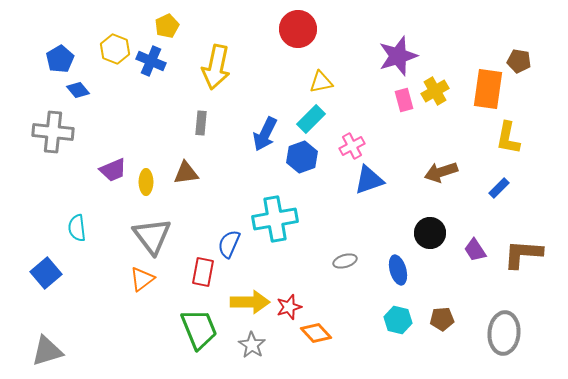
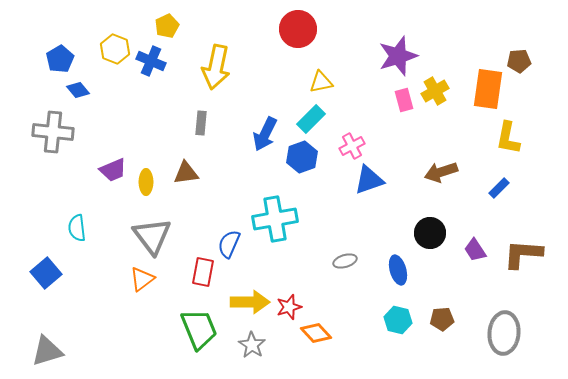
brown pentagon at (519, 61): rotated 15 degrees counterclockwise
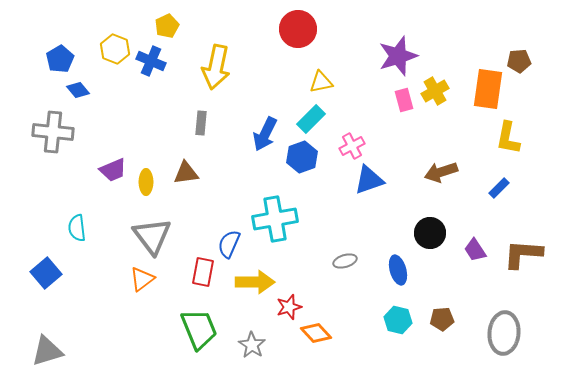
yellow arrow at (250, 302): moved 5 px right, 20 px up
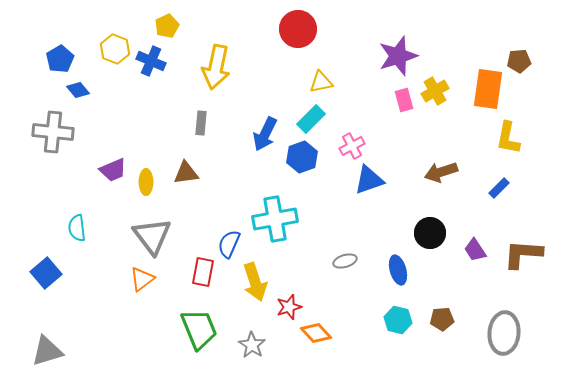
yellow arrow at (255, 282): rotated 72 degrees clockwise
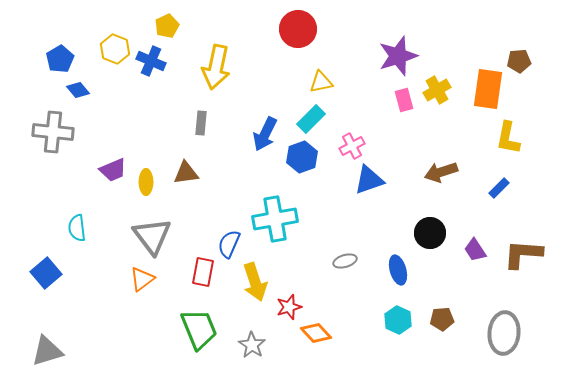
yellow cross at (435, 91): moved 2 px right, 1 px up
cyan hexagon at (398, 320): rotated 12 degrees clockwise
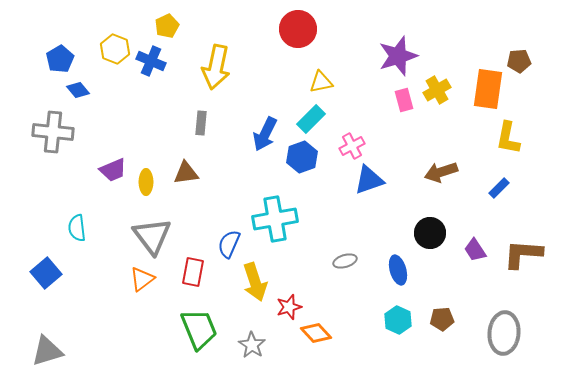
red rectangle at (203, 272): moved 10 px left
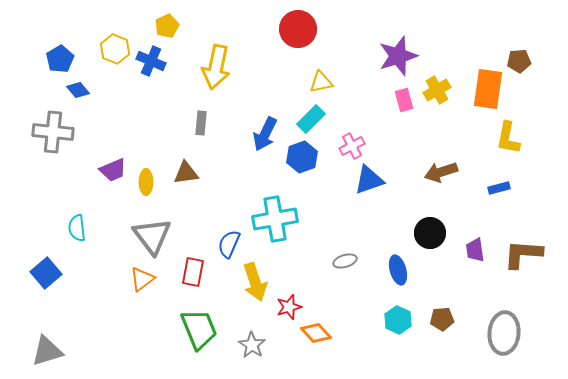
blue rectangle at (499, 188): rotated 30 degrees clockwise
purple trapezoid at (475, 250): rotated 25 degrees clockwise
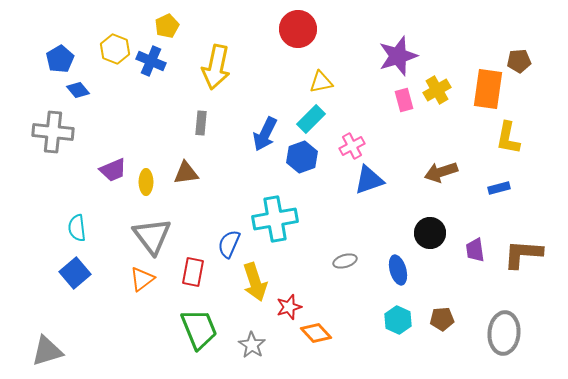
blue square at (46, 273): moved 29 px right
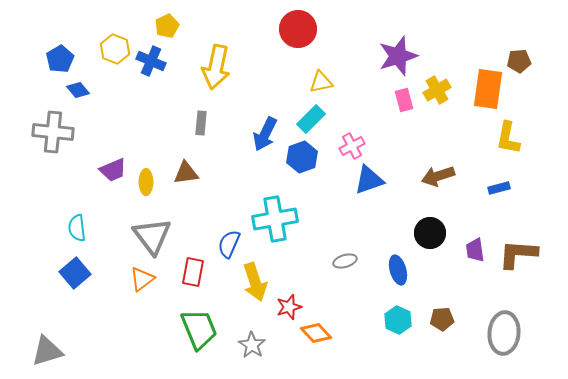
brown arrow at (441, 172): moved 3 px left, 4 px down
brown L-shape at (523, 254): moved 5 px left
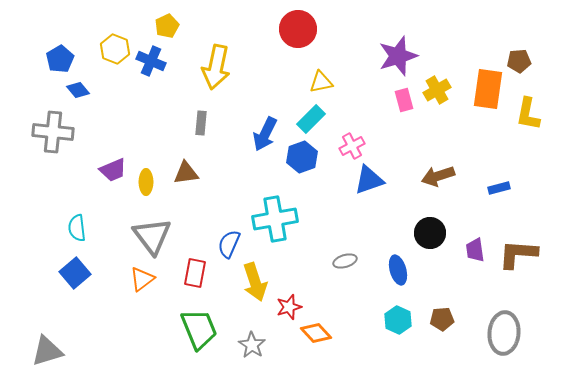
yellow L-shape at (508, 138): moved 20 px right, 24 px up
red rectangle at (193, 272): moved 2 px right, 1 px down
